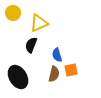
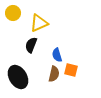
orange square: rotated 24 degrees clockwise
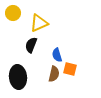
orange square: moved 1 px left, 1 px up
black ellipse: rotated 25 degrees clockwise
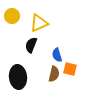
yellow circle: moved 1 px left, 3 px down
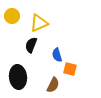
brown semicircle: moved 1 px left, 11 px down; rotated 14 degrees clockwise
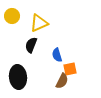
orange square: rotated 24 degrees counterclockwise
brown semicircle: moved 9 px right, 4 px up
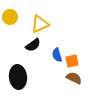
yellow circle: moved 2 px left, 1 px down
yellow triangle: moved 1 px right, 1 px down
black semicircle: moved 2 px right; rotated 147 degrees counterclockwise
orange square: moved 2 px right, 8 px up
brown semicircle: moved 12 px right, 3 px up; rotated 91 degrees counterclockwise
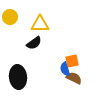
yellow triangle: rotated 24 degrees clockwise
black semicircle: moved 1 px right, 2 px up
blue semicircle: moved 8 px right, 14 px down
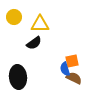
yellow circle: moved 4 px right
